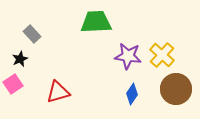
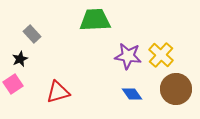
green trapezoid: moved 1 px left, 2 px up
yellow cross: moved 1 px left
blue diamond: rotated 70 degrees counterclockwise
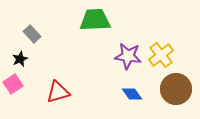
yellow cross: rotated 10 degrees clockwise
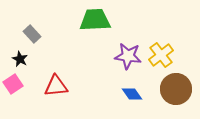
black star: rotated 21 degrees counterclockwise
red triangle: moved 2 px left, 6 px up; rotated 10 degrees clockwise
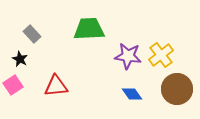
green trapezoid: moved 6 px left, 9 px down
pink square: moved 1 px down
brown circle: moved 1 px right
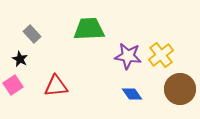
brown circle: moved 3 px right
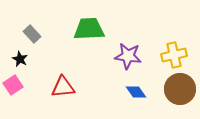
yellow cross: moved 13 px right; rotated 25 degrees clockwise
red triangle: moved 7 px right, 1 px down
blue diamond: moved 4 px right, 2 px up
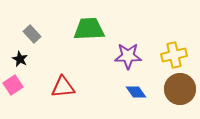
purple star: rotated 8 degrees counterclockwise
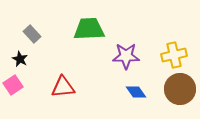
purple star: moved 2 px left
